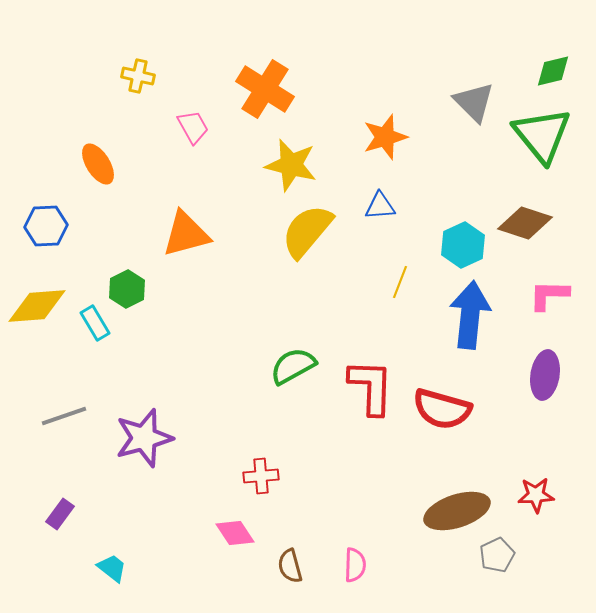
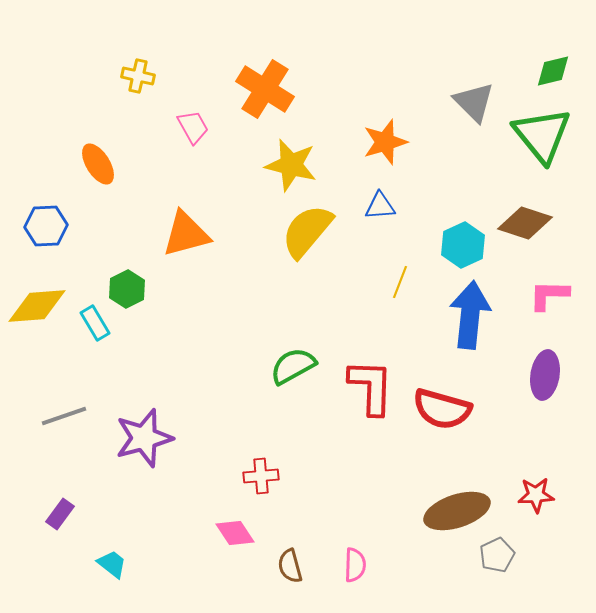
orange star: moved 5 px down
cyan trapezoid: moved 4 px up
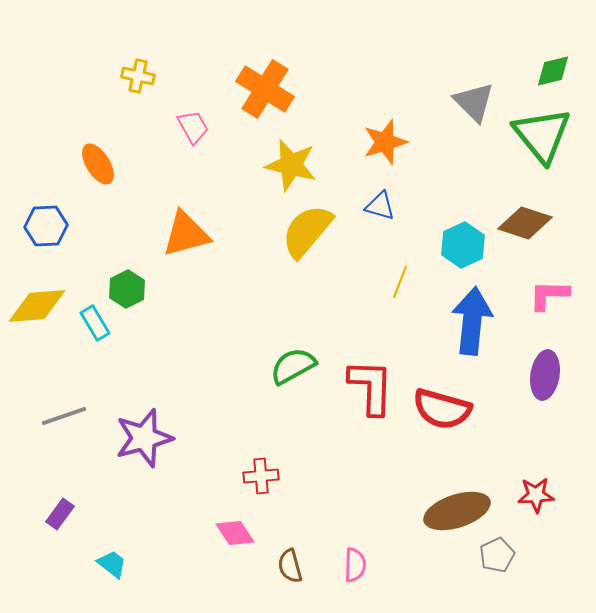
blue triangle: rotated 20 degrees clockwise
blue arrow: moved 2 px right, 6 px down
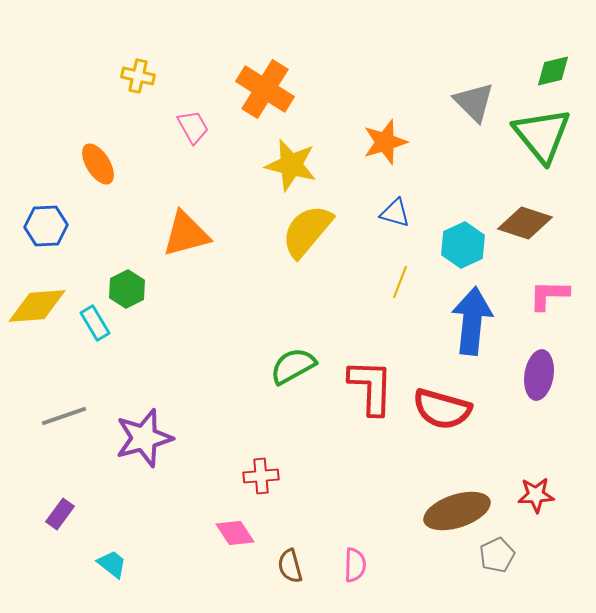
blue triangle: moved 15 px right, 7 px down
purple ellipse: moved 6 px left
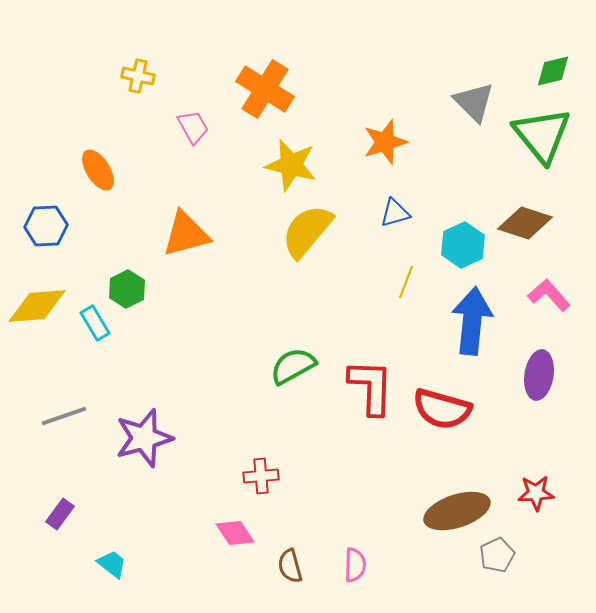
orange ellipse: moved 6 px down
blue triangle: rotated 32 degrees counterclockwise
yellow line: moved 6 px right
pink L-shape: rotated 48 degrees clockwise
red star: moved 2 px up
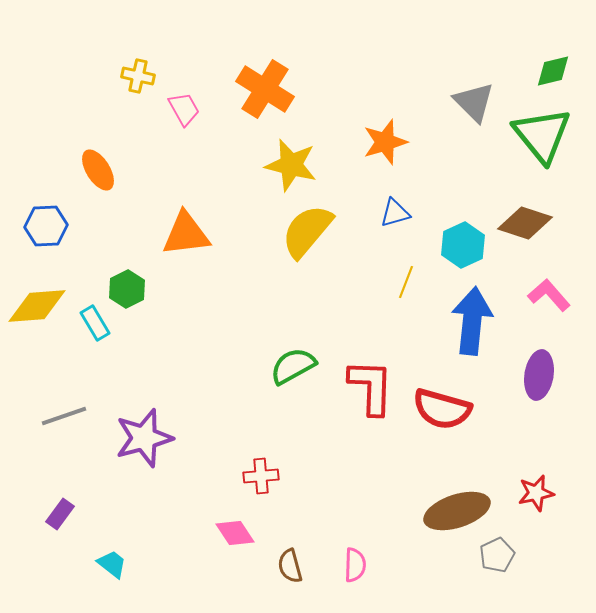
pink trapezoid: moved 9 px left, 18 px up
orange triangle: rotated 8 degrees clockwise
red star: rotated 9 degrees counterclockwise
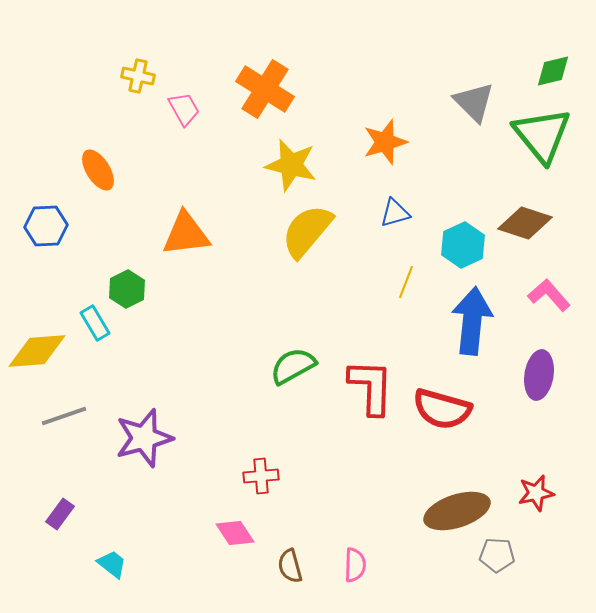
yellow diamond: moved 45 px down
gray pentagon: rotated 28 degrees clockwise
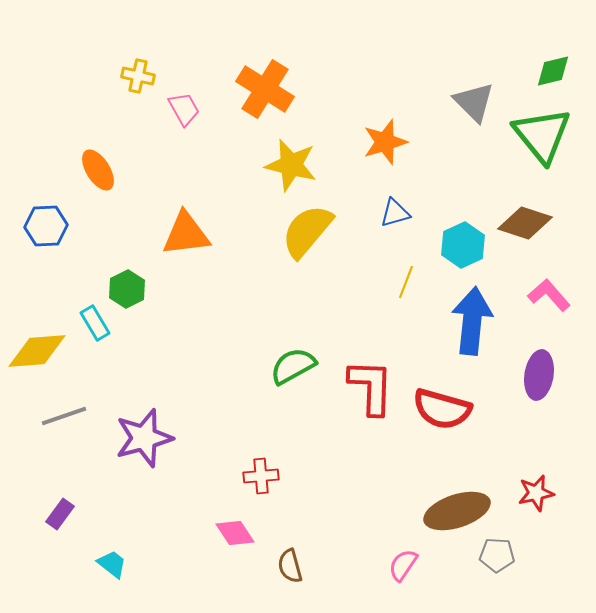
pink semicircle: moved 48 px right; rotated 148 degrees counterclockwise
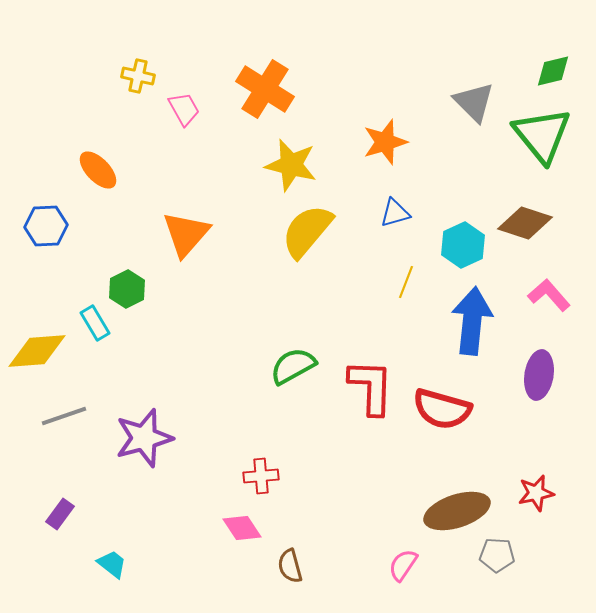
orange ellipse: rotated 12 degrees counterclockwise
orange triangle: rotated 42 degrees counterclockwise
pink diamond: moved 7 px right, 5 px up
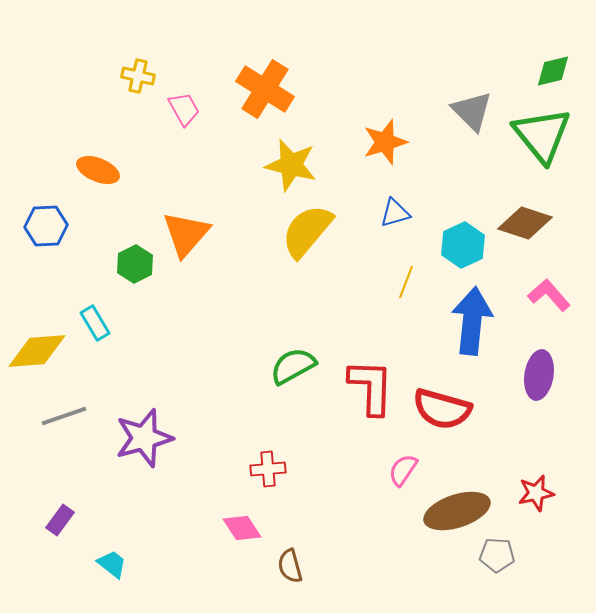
gray triangle: moved 2 px left, 9 px down
orange ellipse: rotated 24 degrees counterclockwise
green hexagon: moved 8 px right, 25 px up
red cross: moved 7 px right, 7 px up
purple rectangle: moved 6 px down
pink semicircle: moved 95 px up
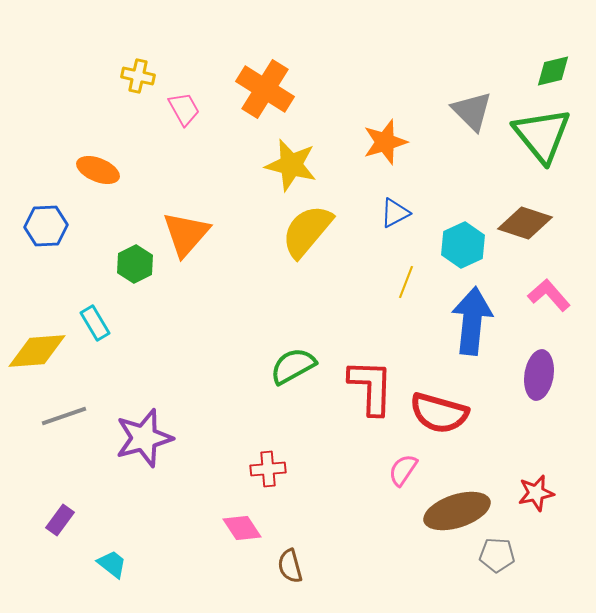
blue triangle: rotated 12 degrees counterclockwise
red semicircle: moved 3 px left, 4 px down
